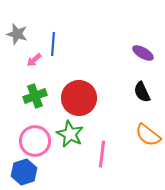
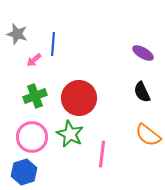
pink circle: moved 3 px left, 4 px up
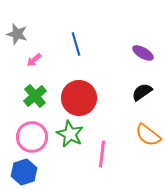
blue line: moved 23 px right; rotated 20 degrees counterclockwise
black semicircle: rotated 80 degrees clockwise
green cross: rotated 20 degrees counterclockwise
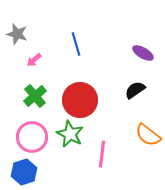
black semicircle: moved 7 px left, 2 px up
red circle: moved 1 px right, 2 px down
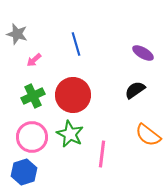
green cross: moved 2 px left; rotated 15 degrees clockwise
red circle: moved 7 px left, 5 px up
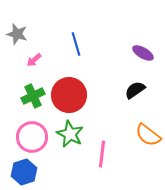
red circle: moved 4 px left
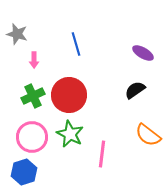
pink arrow: rotated 49 degrees counterclockwise
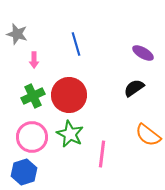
black semicircle: moved 1 px left, 2 px up
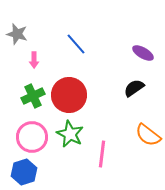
blue line: rotated 25 degrees counterclockwise
